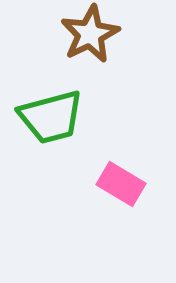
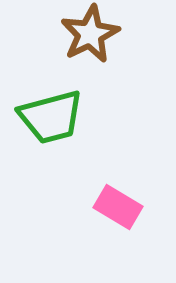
pink rectangle: moved 3 px left, 23 px down
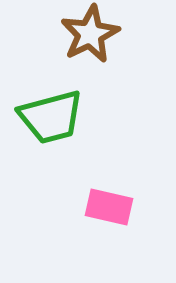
pink rectangle: moved 9 px left; rotated 18 degrees counterclockwise
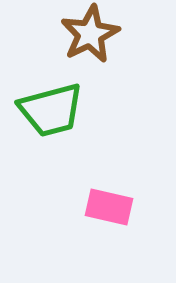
green trapezoid: moved 7 px up
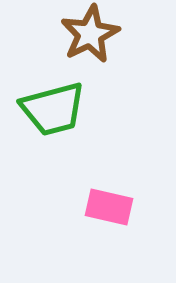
green trapezoid: moved 2 px right, 1 px up
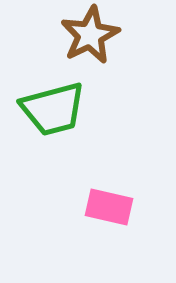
brown star: moved 1 px down
